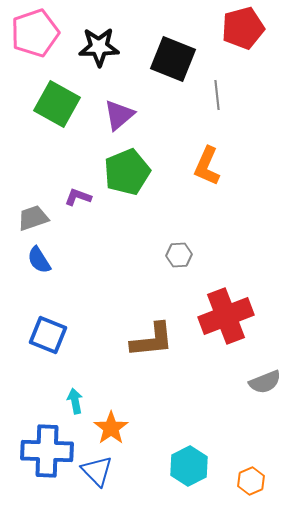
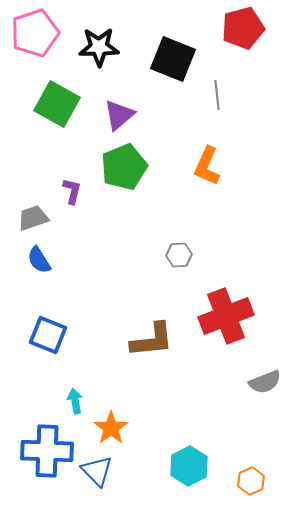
green pentagon: moved 3 px left, 5 px up
purple L-shape: moved 6 px left, 6 px up; rotated 84 degrees clockwise
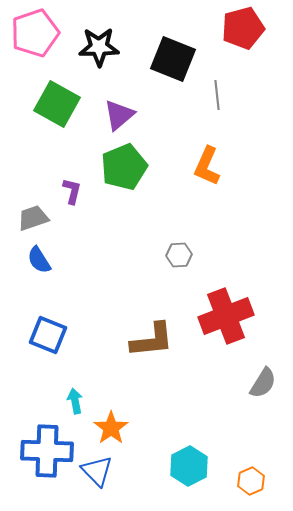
gray semicircle: moved 2 px left, 1 px down; rotated 36 degrees counterclockwise
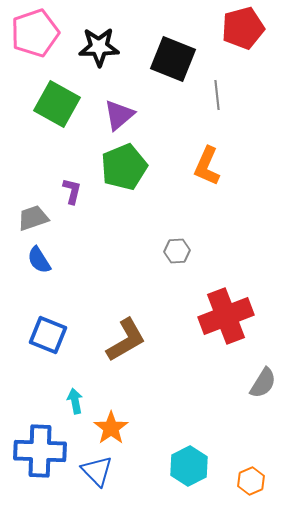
gray hexagon: moved 2 px left, 4 px up
brown L-shape: moved 26 px left; rotated 24 degrees counterclockwise
blue cross: moved 7 px left
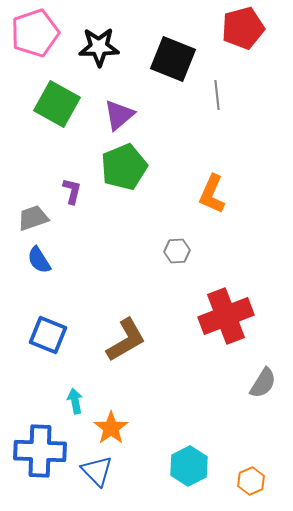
orange L-shape: moved 5 px right, 28 px down
